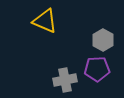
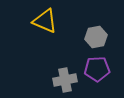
gray hexagon: moved 7 px left, 3 px up; rotated 20 degrees clockwise
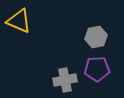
yellow triangle: moved 26 px left
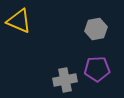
gray hexagon: moved 8 px up
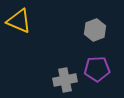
gray hexagon: moved 1 px left, 1 px down; rotated 10 degrees counterclockwise
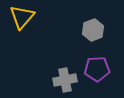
yellow triangle: moved 3 px right, 4 px up; rotated 48 degrees clockwise
gray hexagon: moved 2 px left
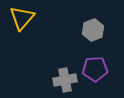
yellow triangle: moved 1 px down
purple pentagon: moved 2 px left
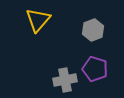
yellow triangle: moved 16 px right, 2 px down
purple pentagon: rotated 20 degrees clockwise
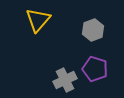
gray cross: rotated 15 degrees counterclockwise
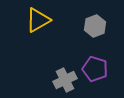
yellow triangle: rotated 20 degrees clockwise
gray hexagon: moved 2 px right, 4 px up
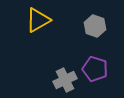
gray hexagon: rotated 20 degrees counterclockwise
